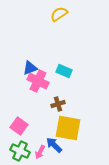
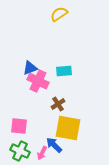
cyan rectangle: rotated 28 degrees counterclockwise
brown cross: rotated 16 degrees counterclockwise
pink square: rotated 30 degrees counterclockwise
pink arrow: moved 2 px right, 1 px down
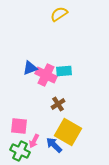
pink cross: moved 8 px right, 6 px up
yellow square: moved 4 px down; rotated 20 degrees clockwise
pink arrow: moved 8 px left, 12 px up
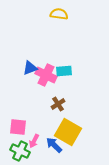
yellow semicircle: rotated 42 degrees clockwise
pink square: moved 1 px left, 1 px down
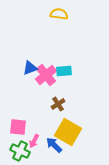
pink cross: rotated 25 degrees clockwise
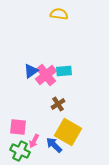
blue triangle: moved 1 px right, 3 px down; rotated 14 degrees counterclockwise
